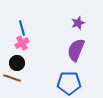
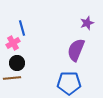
purple star: moved 9 px right
pink cross: moved 9 px left
brown line: rotated 24 degrees counterclockwise
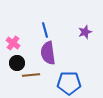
purple star: moved 2 px left, 9 px down
blue line: moved 23 px right, 2 px down
pink cross: rotated 24 degrees counterclockwise
purple semicircle: moved 28 px left, 3 px down; rotated 30 degrees counterclockwise
brown line: moved 19 px right, 3 px up
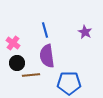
purple star: rotated 24 degrees counterclockwise
purple semicircle: moved 1 px left, 3 px down
